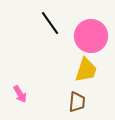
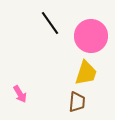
yellow trapezoid: moved 3 px down
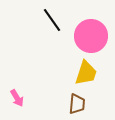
black line: moved 2 px right, 3 px up
pink arrow: moved 3 px left, 4 px down
brown trapezoid: moved 2 px down
